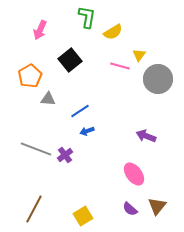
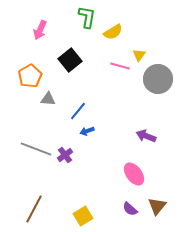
blue line: moved 2 px left; rotated 18 degrees counterclockwise
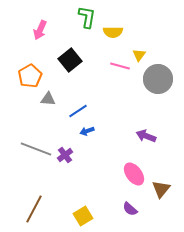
yellow semicircle: rotated 30 degrees clockwise
blue line: rotated 18 degrees clockwise
brown triangle: moved 4 px right, 17 px up
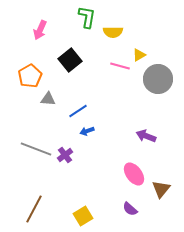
yellow triangle: rotated 24 degrees clockwise
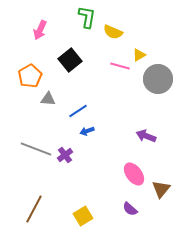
yellow semicircle: rotated 24 degrees clockwise
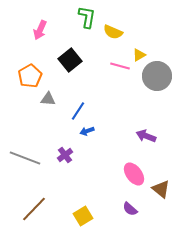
gray circle: moved 1 px left, 3 px up
blue line: rotated 24 degrees counterclockwise
gray line: moved 11 px left, 9 px down
brown triangle: rotated 30 degrees counterclockwise
brown line: rotated 16 degrees clockwise
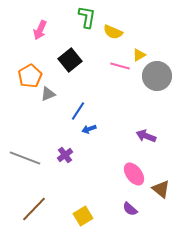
gray triangle: moved 5 px up; rotated 28 degrees counterclockwise
blue arrow: moved 2 px right, 2 px up
